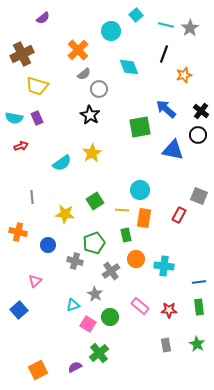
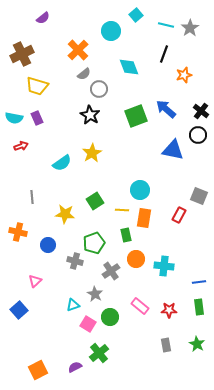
green square at (140, 127): moved 4 px left, 11 px up; rotated 10 degrees counterclockwise
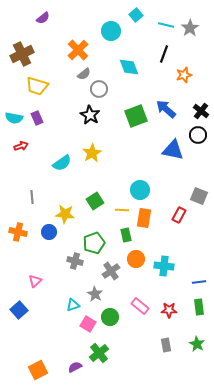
blue circle at (48, 245): moved 1 px right, 13 px up
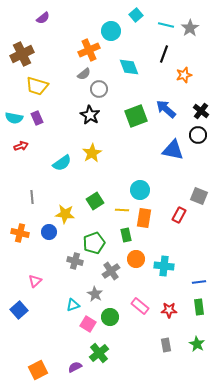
orange cross at (78, 50): moved 11 px right; rotated 20 degrees clockwise
orange cross at (18, 232): moved 2 px right, 1 px down
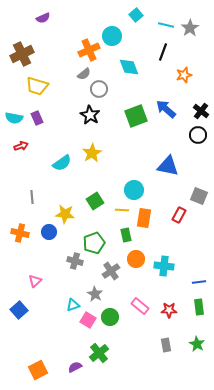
purple semicircle at (43, 18): rotated 16 degrees clockwise
cyan circle at (111, 31): moved 1 px right, 5 px down
black line at (164, 54): moved 1 px left, 2 px up
blue triangle at (173, 150): moved 5 px left, 16 px down
cyan circle at (140, 190): moved 6 px left
pink square at (88, 324): moved 4 px up
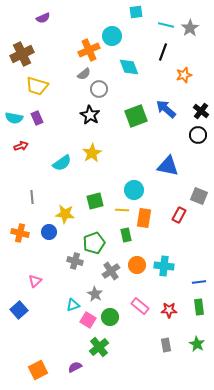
cyan square at (136, 15): moved 3 px up; rotated 32 degrees clockwise
green square at (95, 201): rotated 18 degrees clockwise
orange circle at (136, 259): moved 1 px right, 6 px down
green cross at (99, 353): moved 6 px up
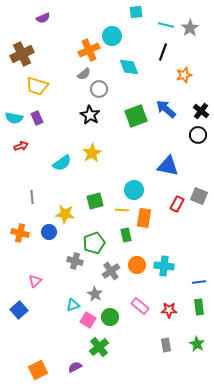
red rectangle at (179, 215): moved 2 px left, 11 px up
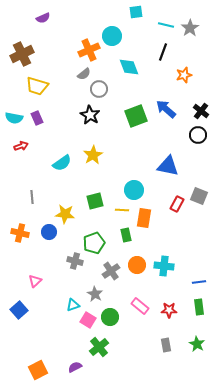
yellow star at (92, 153): moved 1 px right, 2 px down
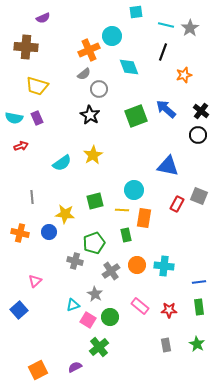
brown cross at (22, 54): moved 4 px right, 7 px up; rotated 30 degrees clockwise
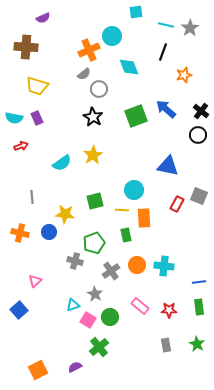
black star at (90, 115): moved 3 px right, 2 px down
orange rectangle at (144, 218): rotated 12 degrees counterclockwise
